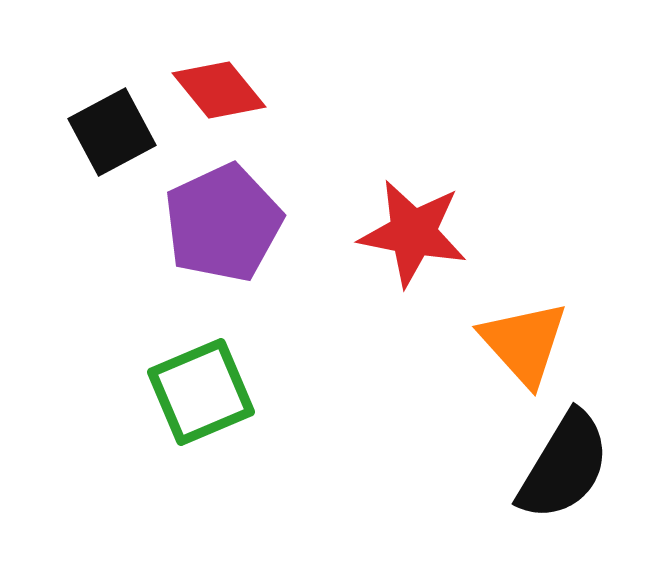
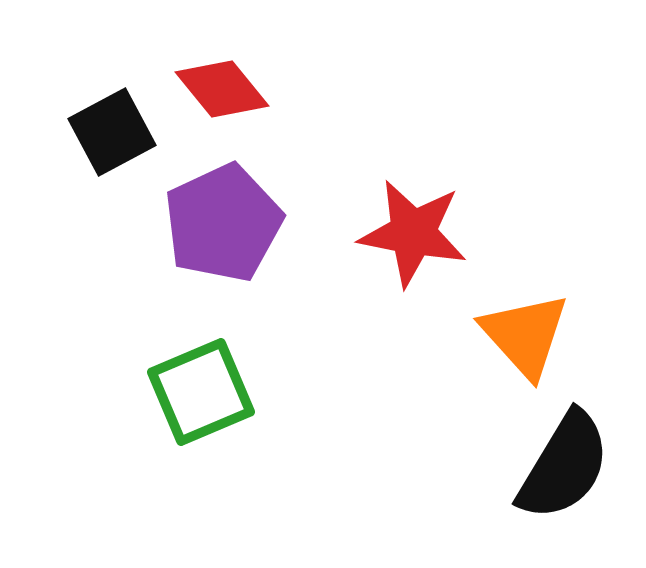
red diamond: moved 3 px right, 1 px up
orange triangle: moved 1 px right, 8 px up
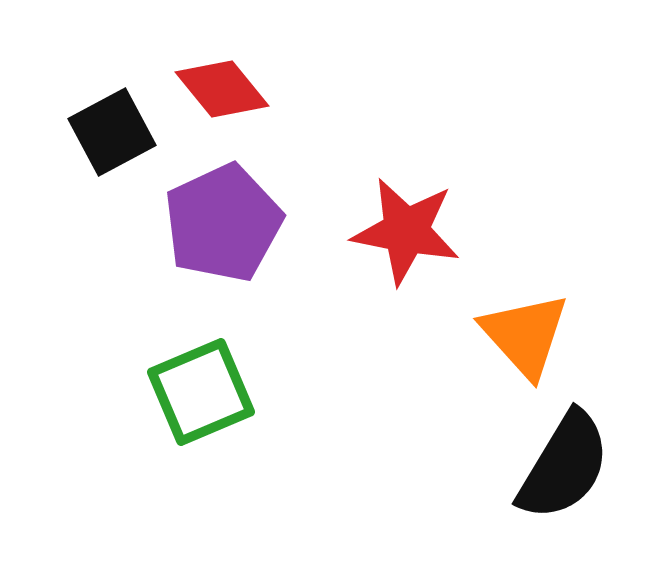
red star: moved 7 px left, 2 px up
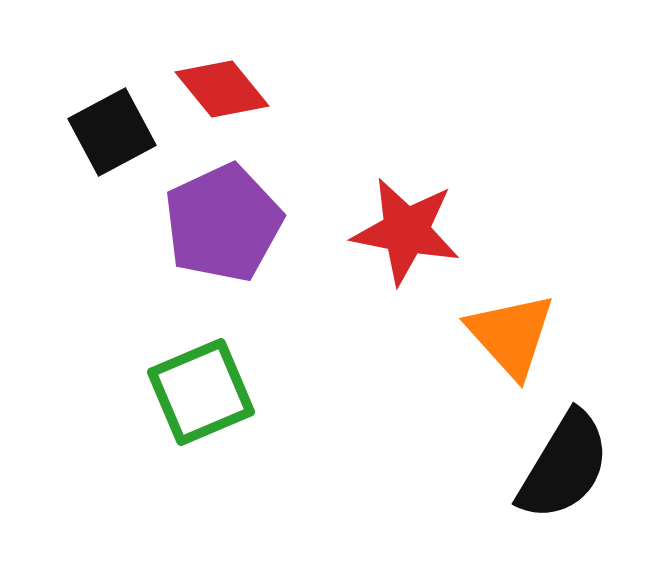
orange triangle: moved 14 px left
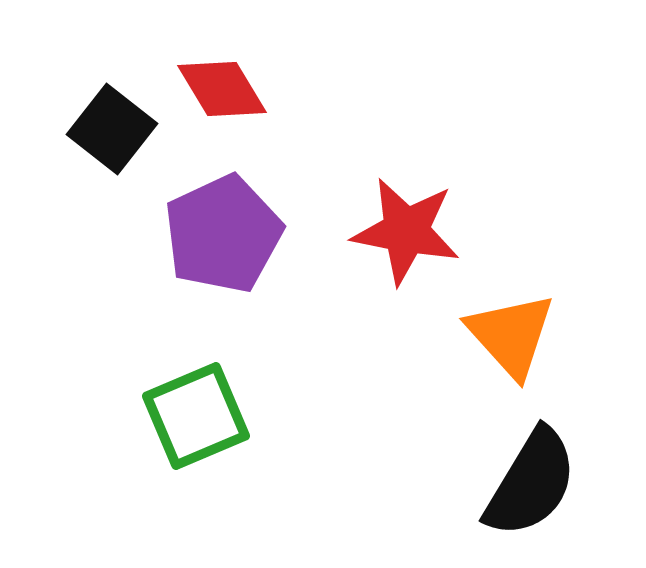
red diamond: rotated 8 degrees clockwise
black square: moved 3 px up; rotated 24 degrees counterclockwise
purple pentagon: moved 11 px down
green square: moved 5 px left, 24 px down
black semicircle: moved 33 px left, 17 px down
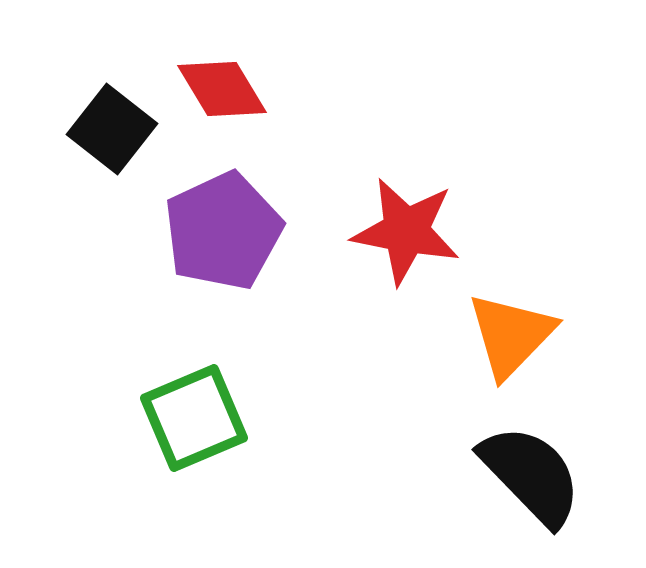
purple pentagon: moved 3 px up
orange triangle: rotated 26 degrees clockwise
green square: moved 2 px left, 2 px down
black semicircle: moved 8 px up; rotated 75 degrees counterclockwise
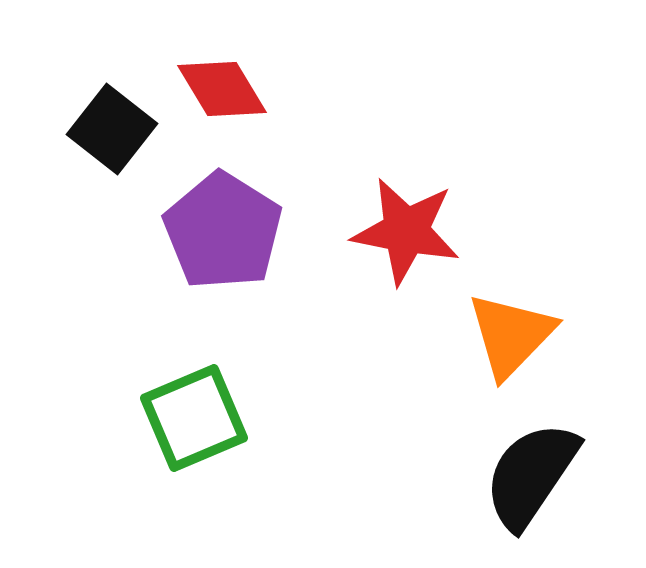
purple pentagon: rotated 15 degrees counterclockwise
black semicircle: rotated 102 degrees counterclockwise
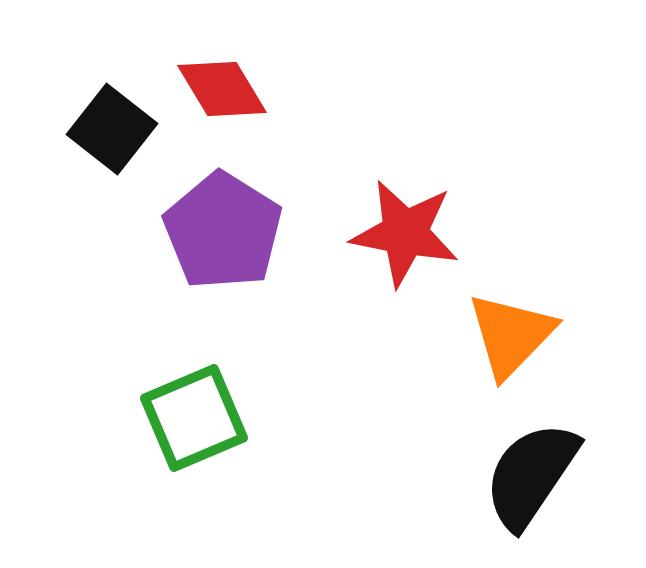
red star: moved 1 px left, 2 px down
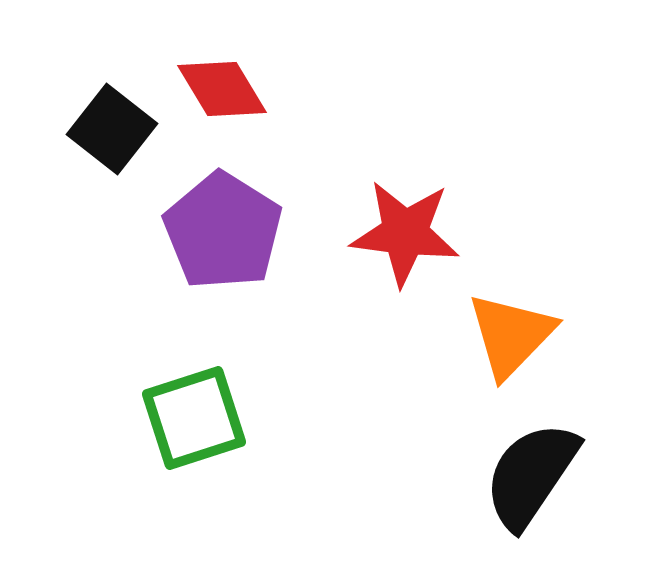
red star: rotated 4 degrees counterclockwise
green square: rotated 5 degrees clockwise
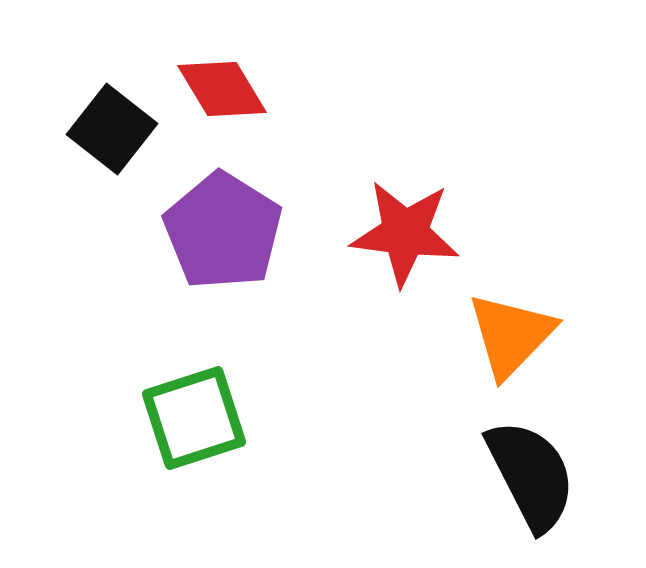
black semicircle: rotated 119 degrees clockwise
